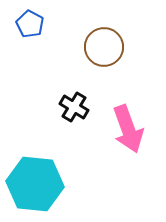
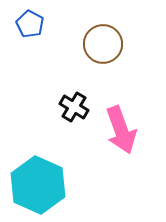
brown circle: moved 1 px left, 3 px up
pink arrow: moved 7 px left, 1 px down
cyan hexagon: moved 3 px right, 1 px down; rotated 18 degrees clockwise
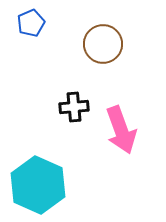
blue pentagon: moved 1 px right, 1 px up; rotated 20 degrees clockwise
black cross: rotated 36 degrees counterclockwise
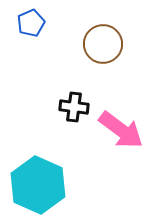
black cross: rotated 12 degrees clockwise
pink arrow: rotated 33 degrees counterclockwise
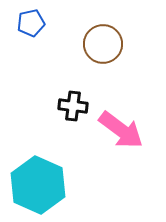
blue pentagon: rotated 12 degrees clockwise
black cross: moved 1 px left, 1 px up
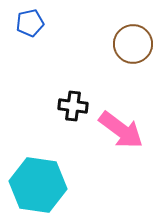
blue pentagon: moved 1 px left
brown circle: moved 30 px right
cyan hexagon: rotated 16 degrees counterclockwise
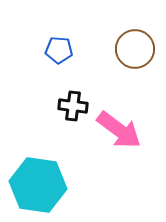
blue pentagon: moved 29 px right, 27 px down; rotated 16 degrees clockwise
brown circle: moved 2 px right, 5 px down
pink arrow: moved 2 px left
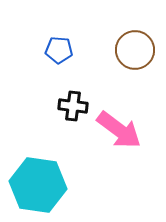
brown circle: moved 1 px down
